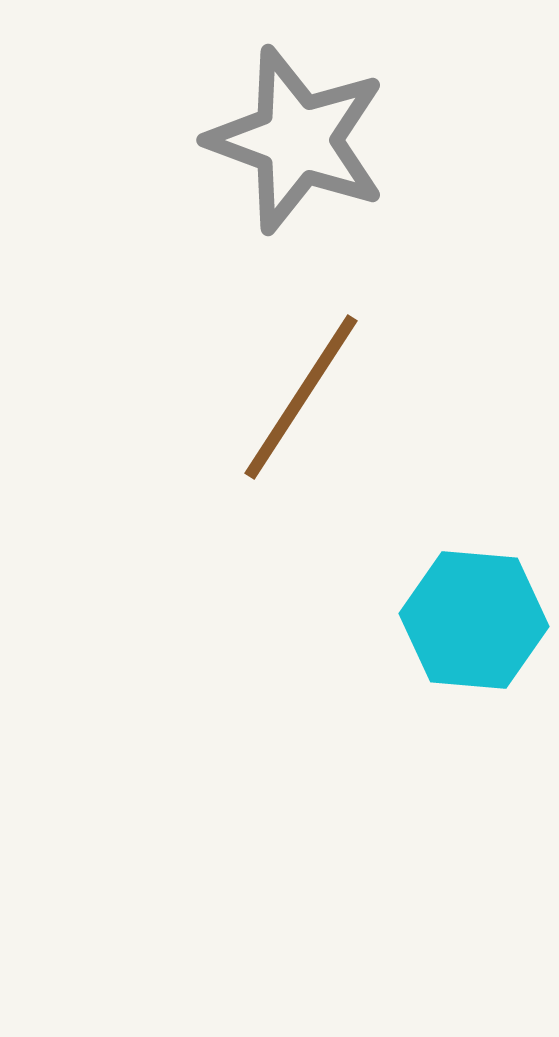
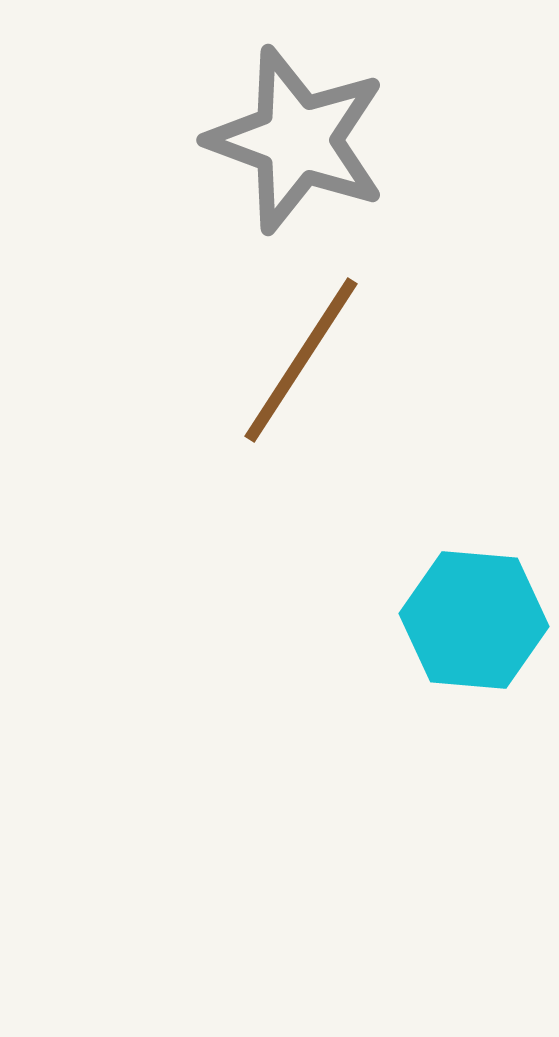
brown line: moved 37 px up
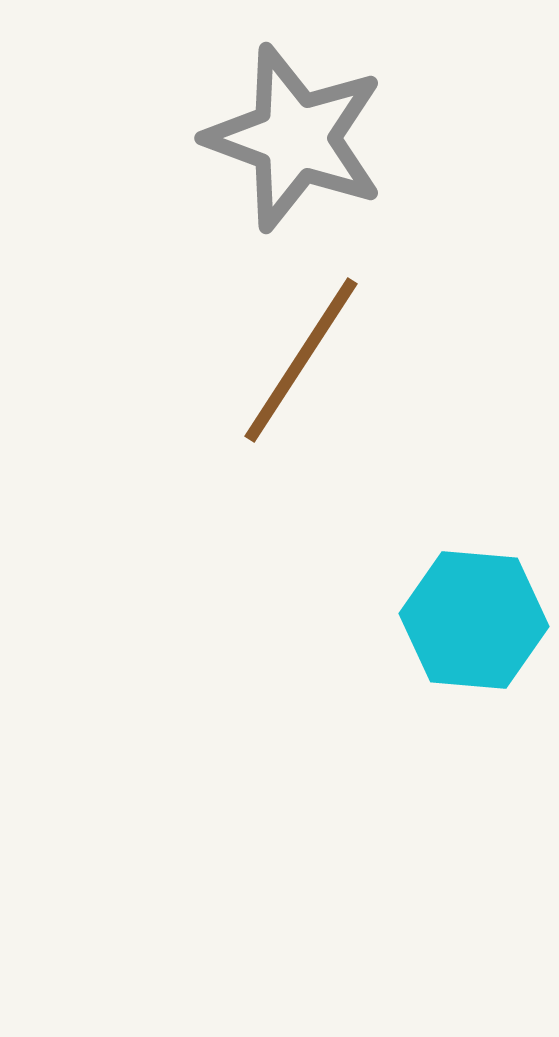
gray star: moved 2 px left, 2 px up
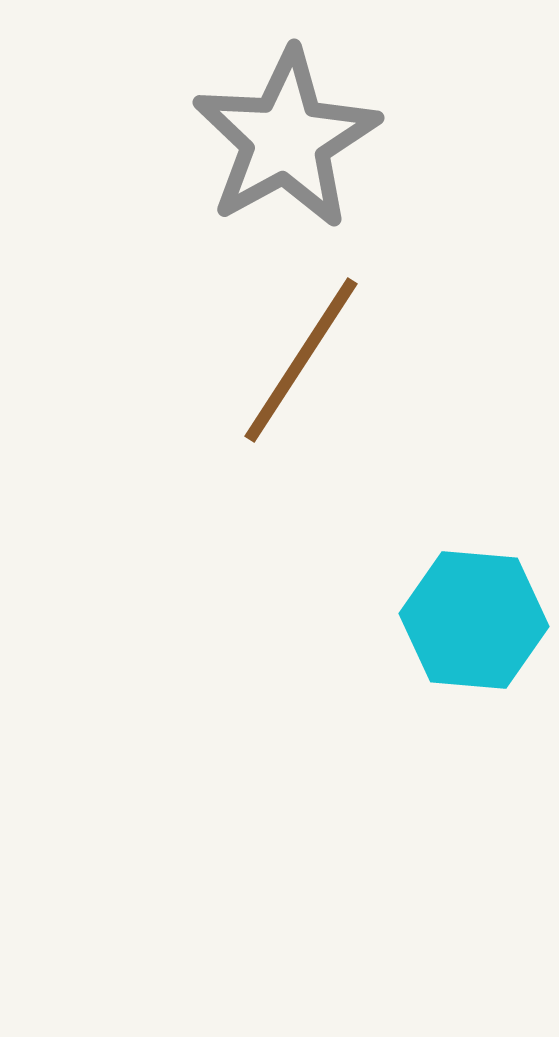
gray star: moved 9 px left, 1 px down; rotated 23 degrees clockwise
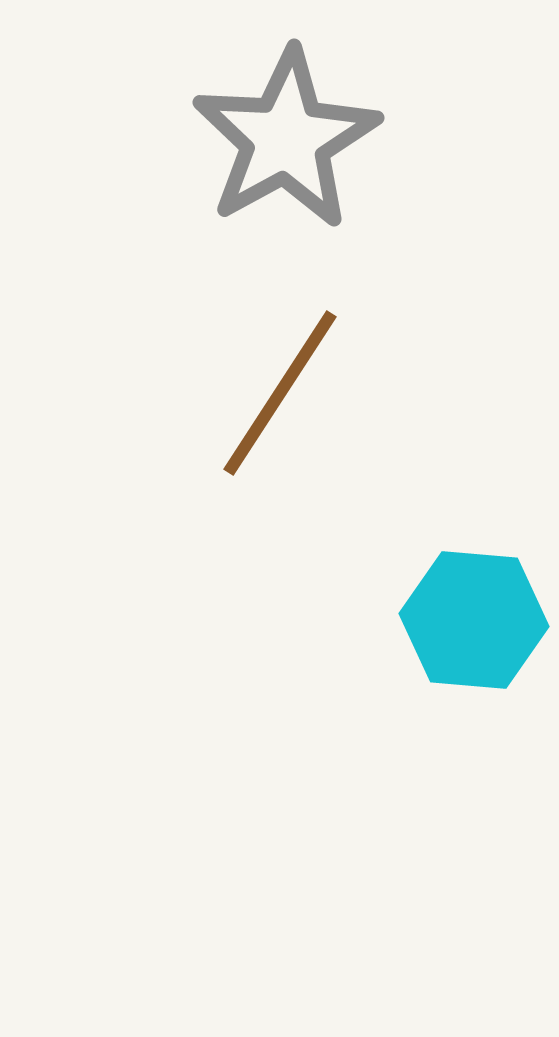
brown line: moved 21 px left, 33 px down
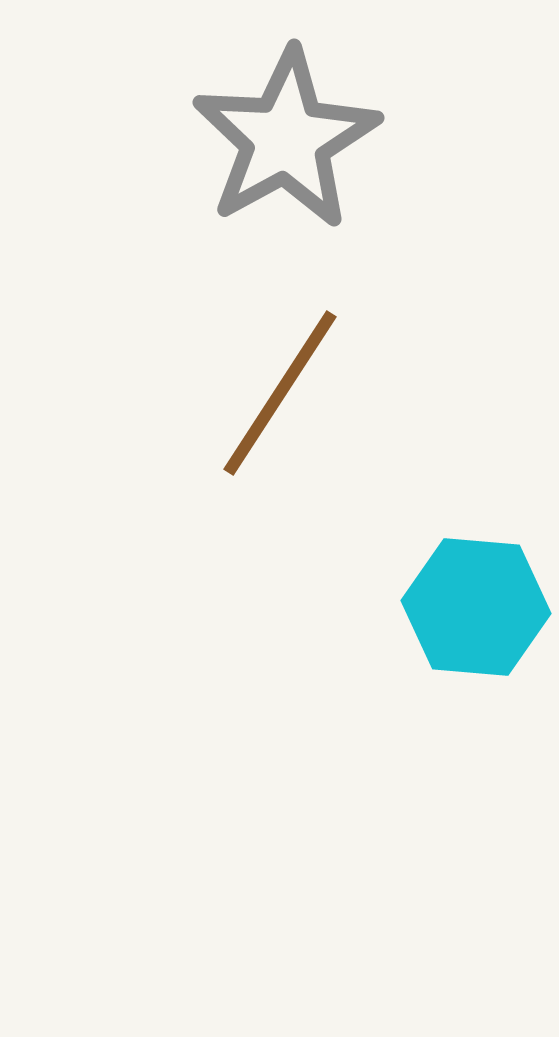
cyan hexagon: moved 2 px right, 13 px up
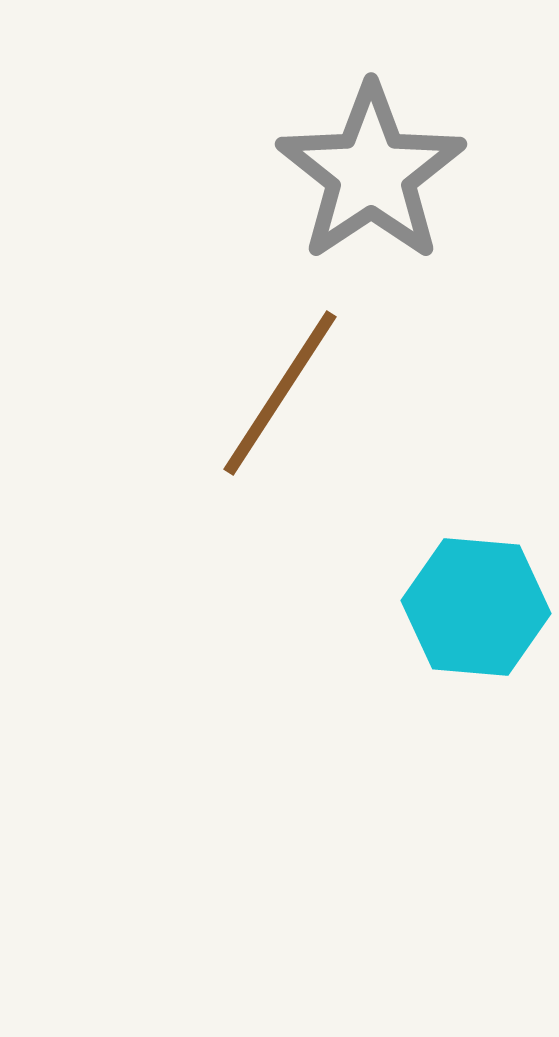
gray star: moved 85 px right, 34 px down; rotated 5 degrees counterclockwise
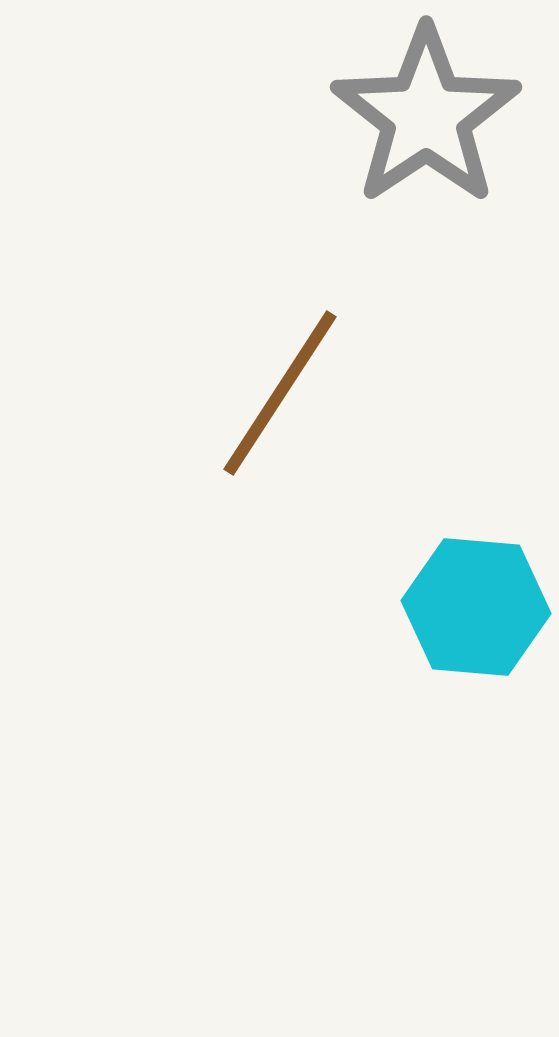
gray star: moved 55 px right, 57 px up
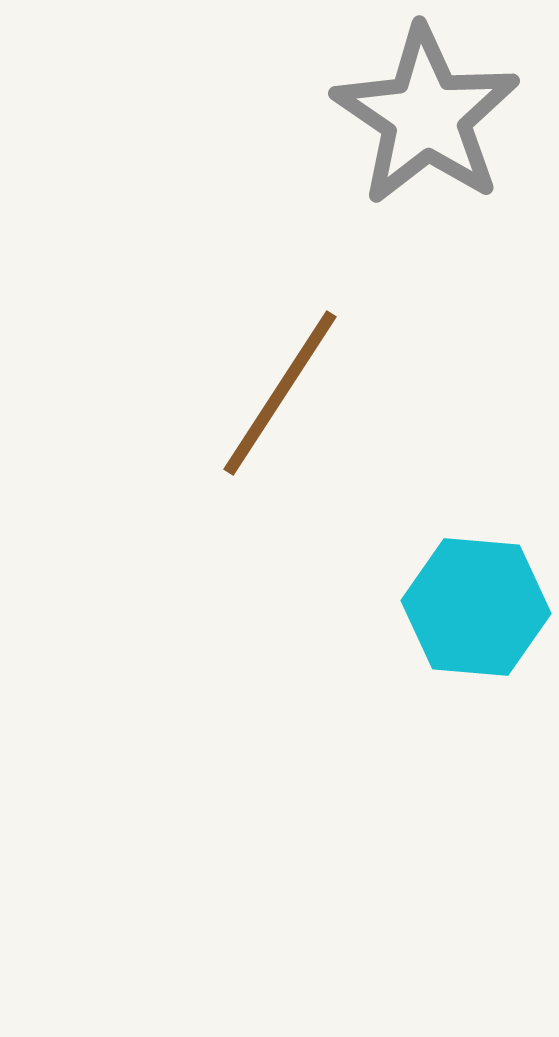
gray star: rotated 4 degrees counterclockwise
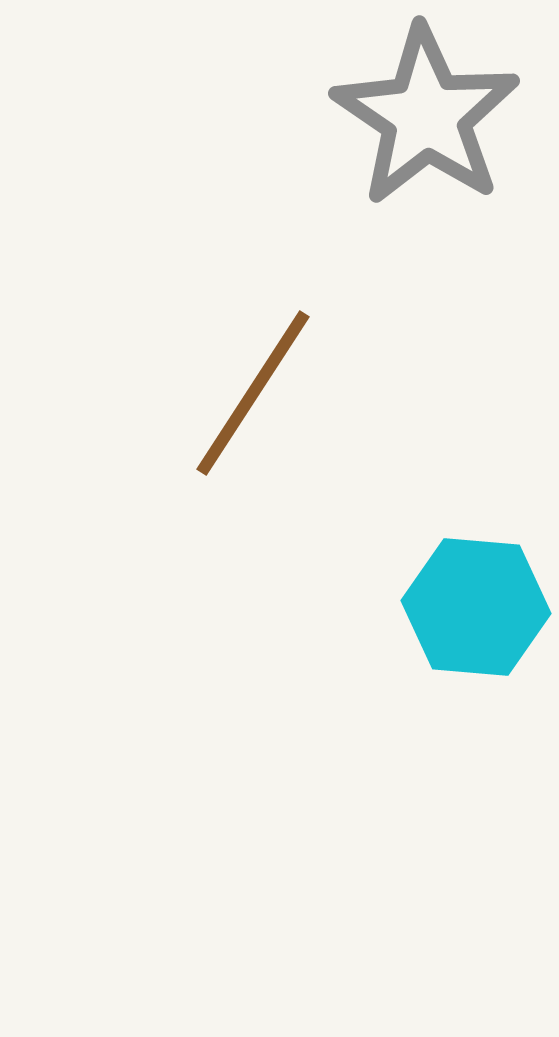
brown line: moved 27 px left
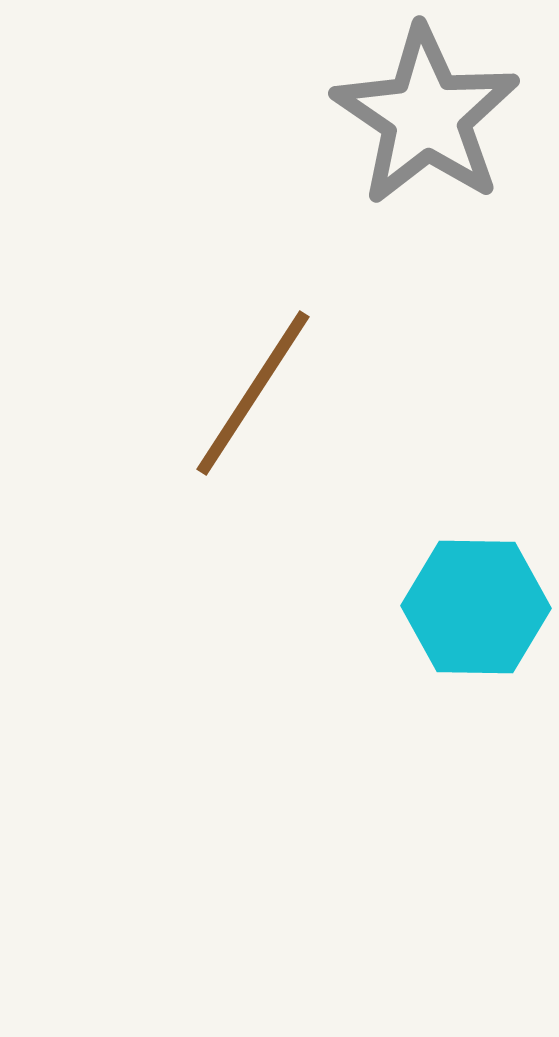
cyan hexagon: rotated 4 degrees counterclockwise
